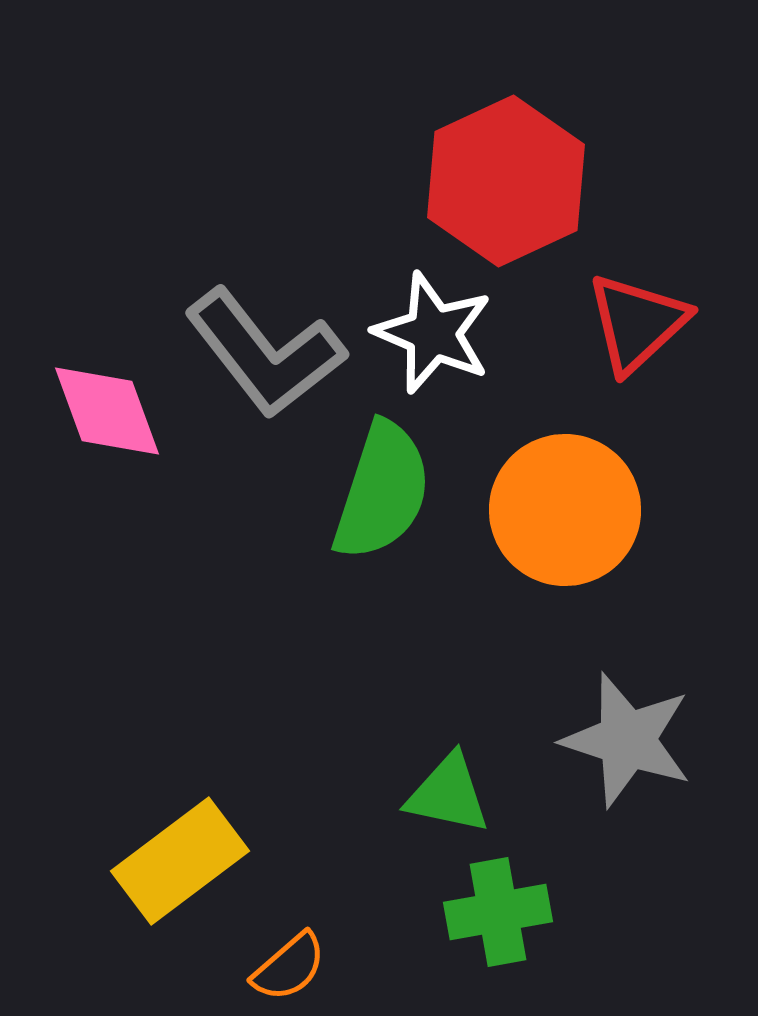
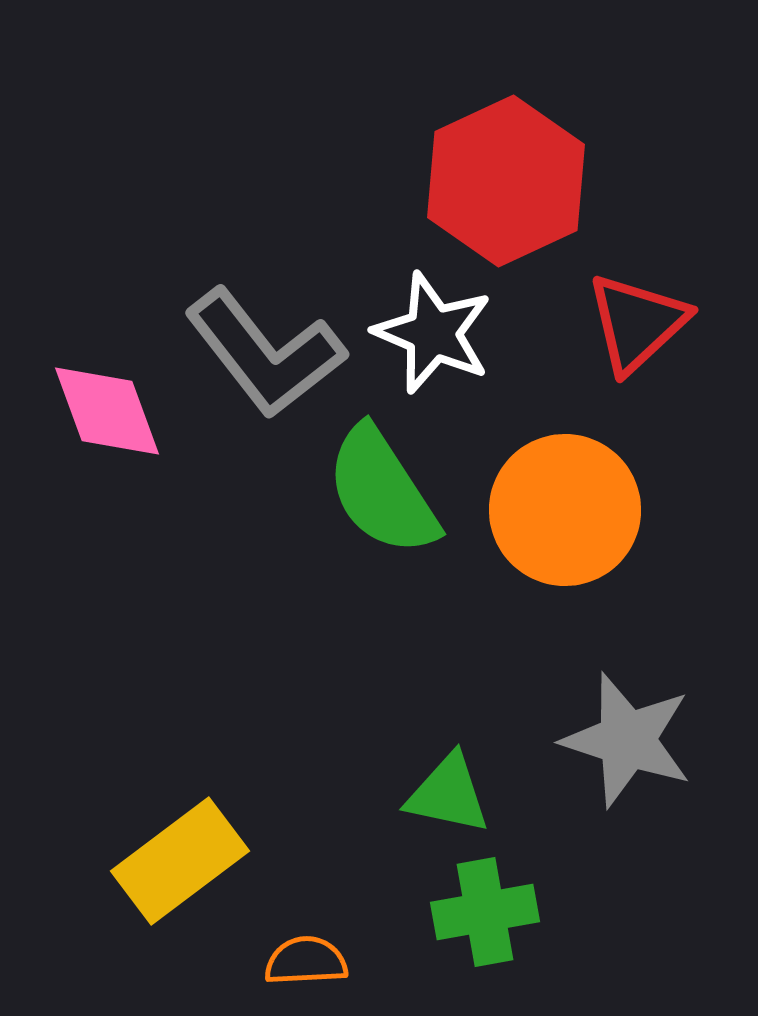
green semicircle: rotated 129 degrees clockwise
green cross: moved 13 px left
orange semicircle: moved 17 px right, 6 px up; rotated 142 degrees counterclockwise
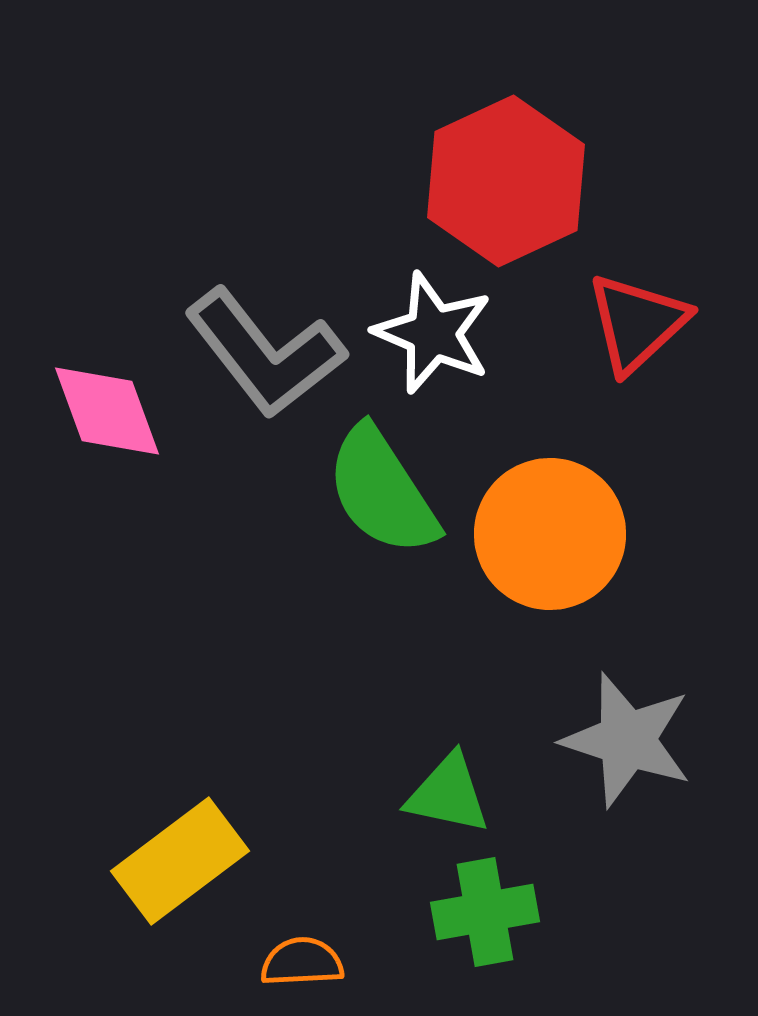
orange circle: moved 15 px left, 24 px down
orange semicircle: moved 4 px left, 1 px down
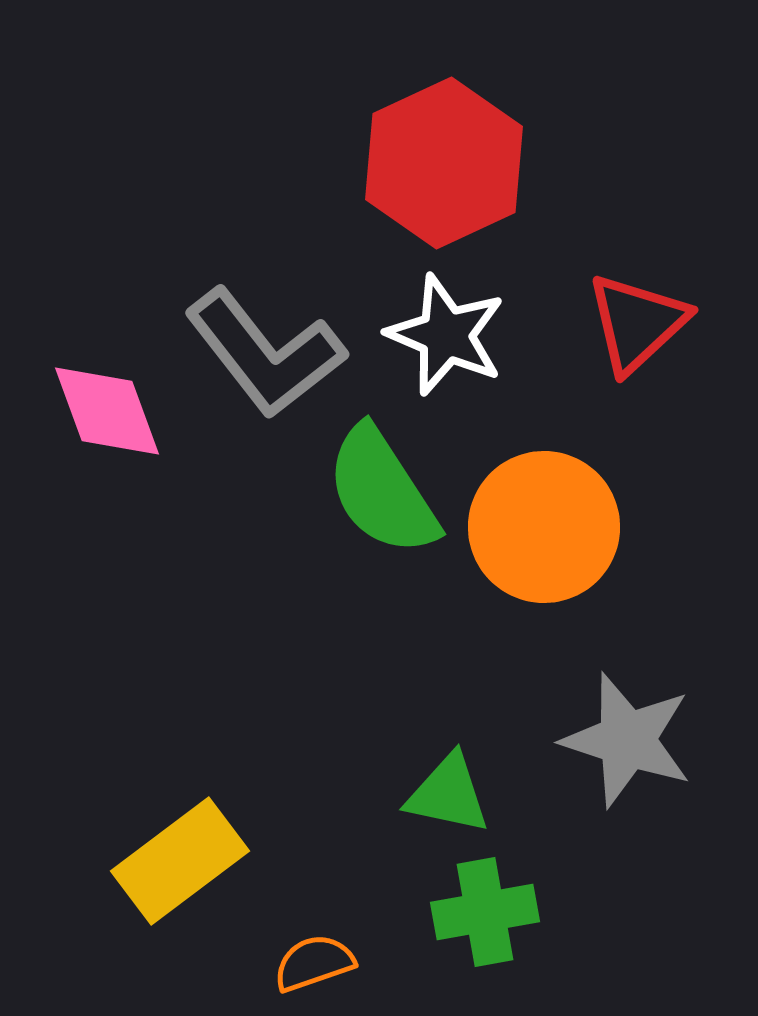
red hexagon: moved 62 px left, 18 px up
white star: moved 13 px right, 2 px down
orange circle: moved 6 px left, 7 px up
orange semicircle: moved 12 px right, 1 px down; rotated 16 degrees counterclockwise
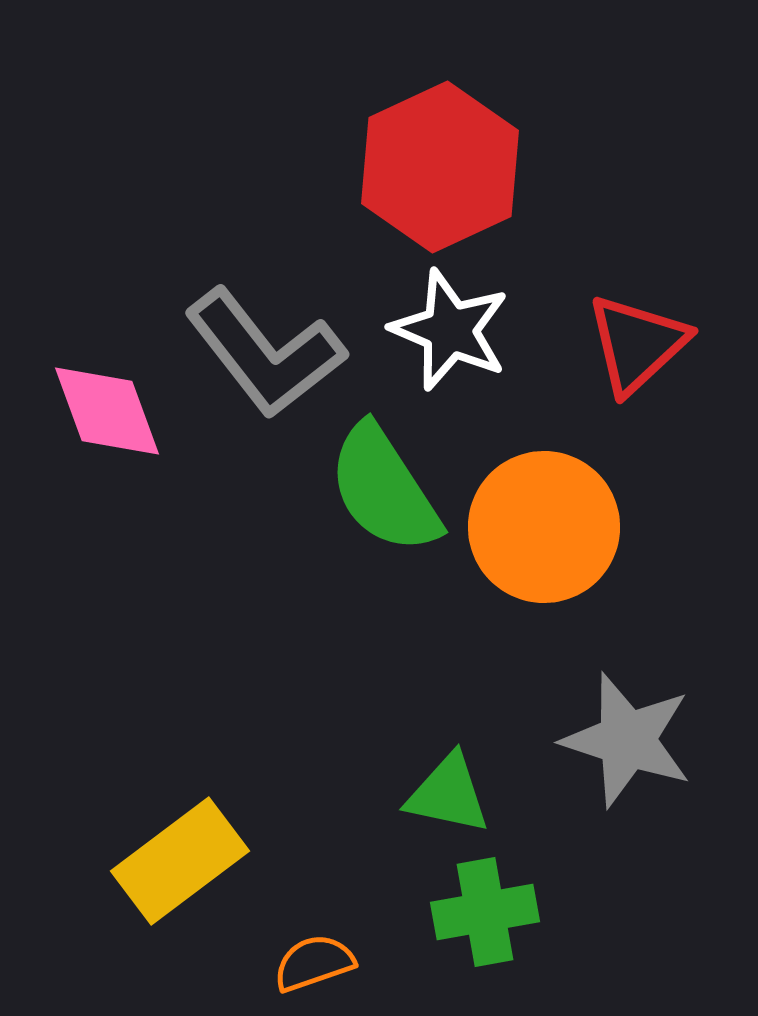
red hexagon: moved 4 px left, 4 px down
red triangle: moved 21 px down
white star: moved 4 px right, 5 px up
green semicircle: moved 2 px right, 2 px up
